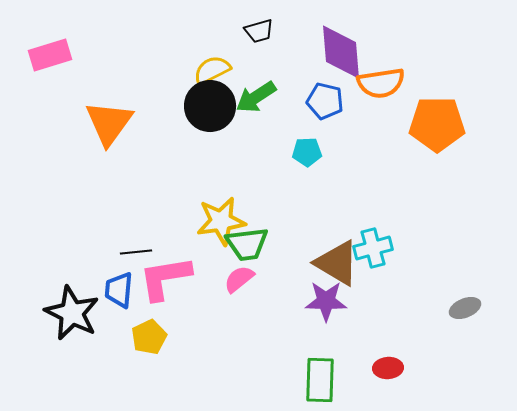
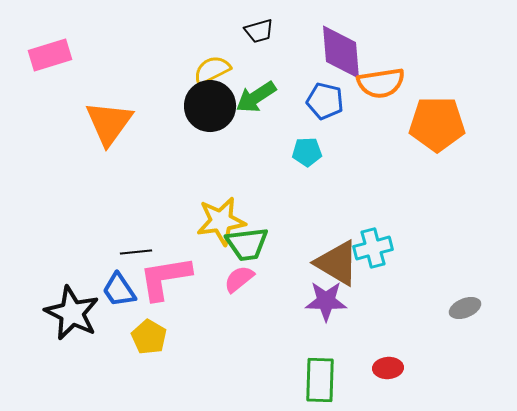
blue trapezoid: rotated 39 degrees counterclockwise
yellow pentagon: rotated 16 degrees counterclockwise
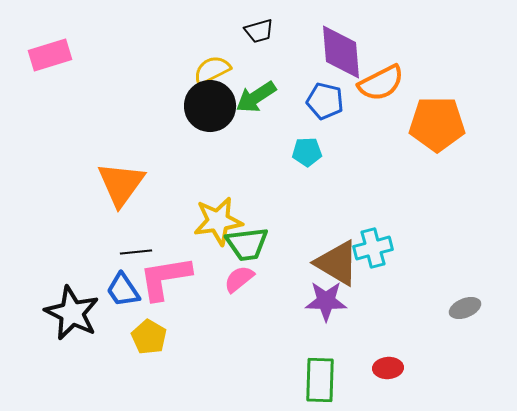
orange semicircle: rotated 18 degrees counterclockwise
orange triangle: moved 12 px right, 61 px down
yellow star: moved 3 px left
blue trapezoid: moved 4 px right
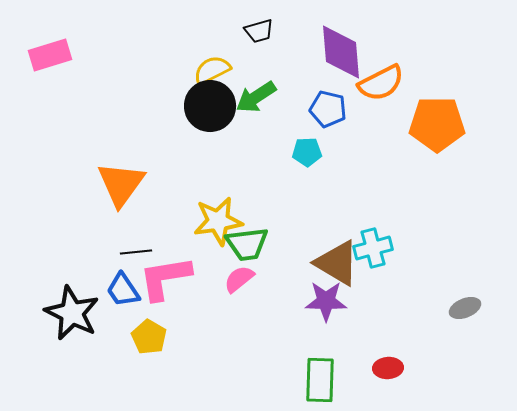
blue pentagon: moved 3 px right, 8 px down
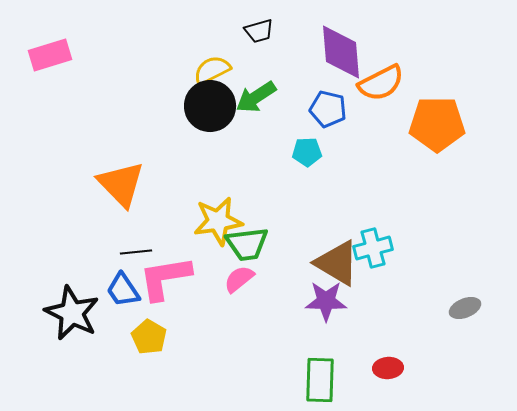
orange triangle: rotated 20 degrees counterclockwise
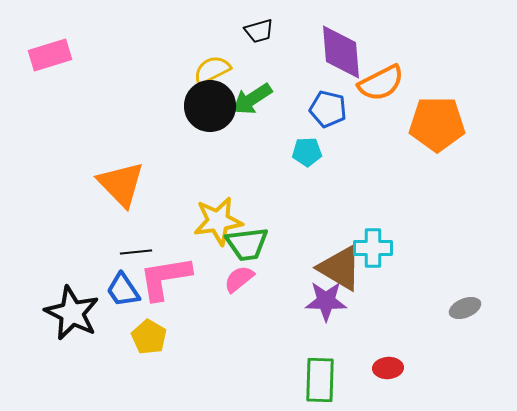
green arrow: moved 4 px left, 2 px down
cyan cross: rotated 15 degrees clockwise
brown triangle: moved 3 px right, 5 px down
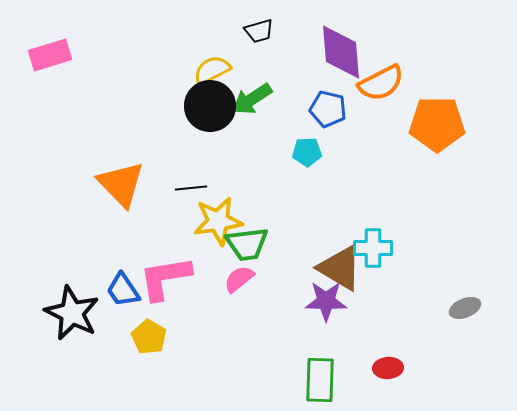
black line: moved 55 px right, 64 px up
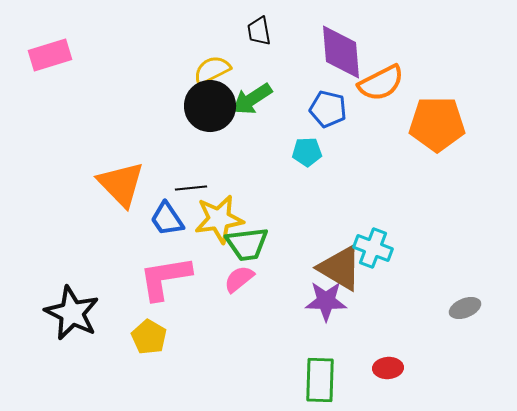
black trapezoid: rotated 96 degrees clockwise
yellow star: moved 1 px right, 2 px up
cyan cross: rotated 21 degrees clockwise
blue trapezoid: moved 44 px right, 71 px up
